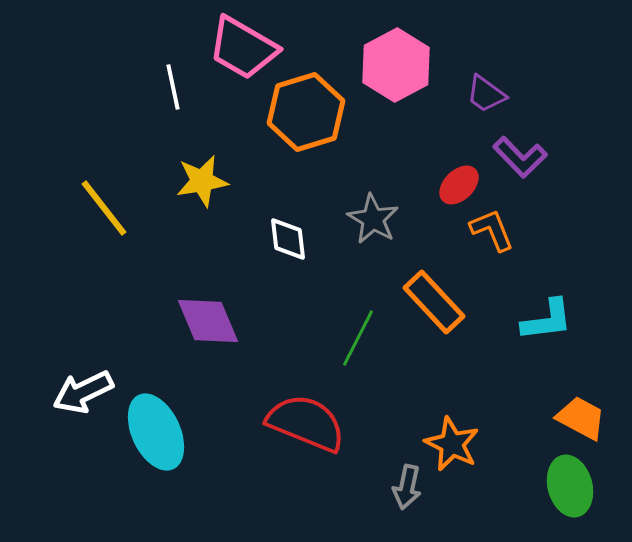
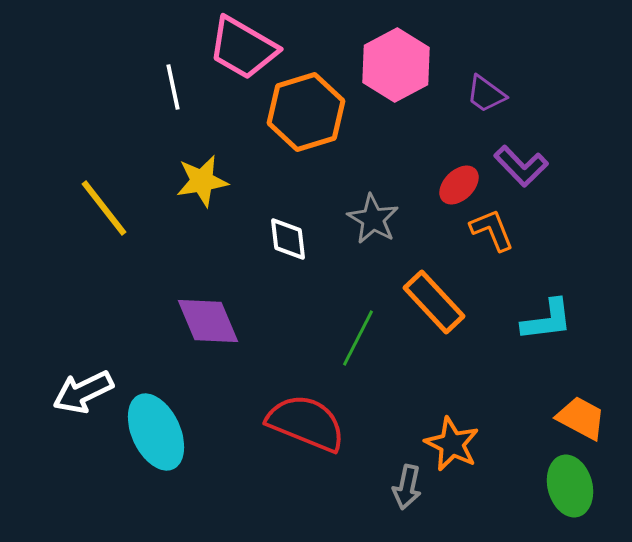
purple L-shape: moved 1 px right, 9 px down
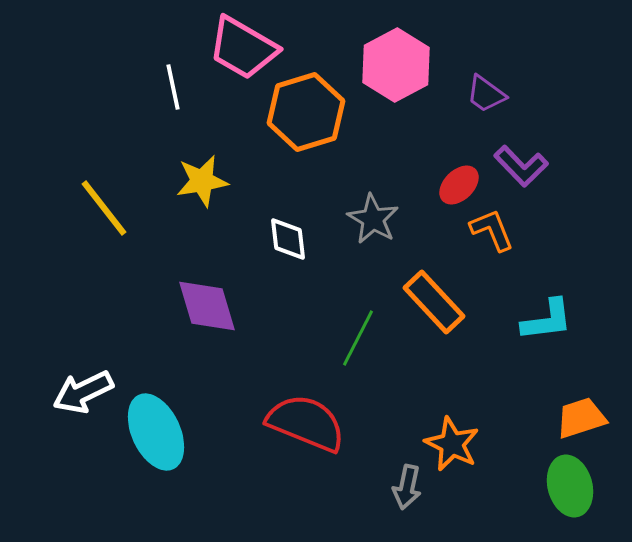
purple diamond: moved 1 px left, 15 px up; rotated 6 degrees clockwise
orange trapezoid: rotated 46 degrees counterclockwise
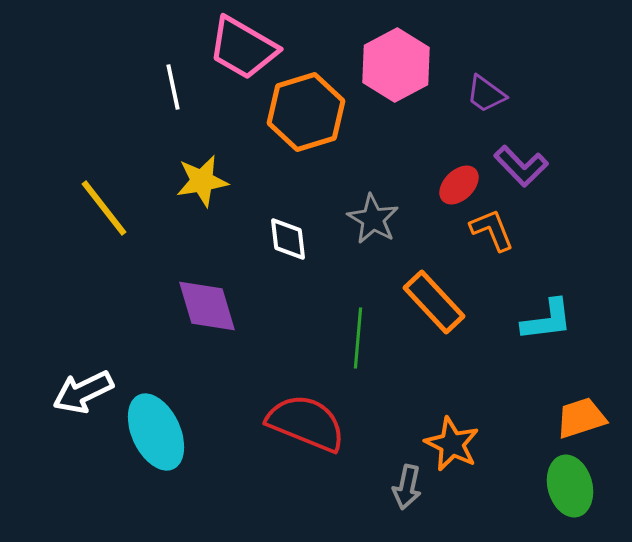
green line: rotated 22 degrees counterclockwise
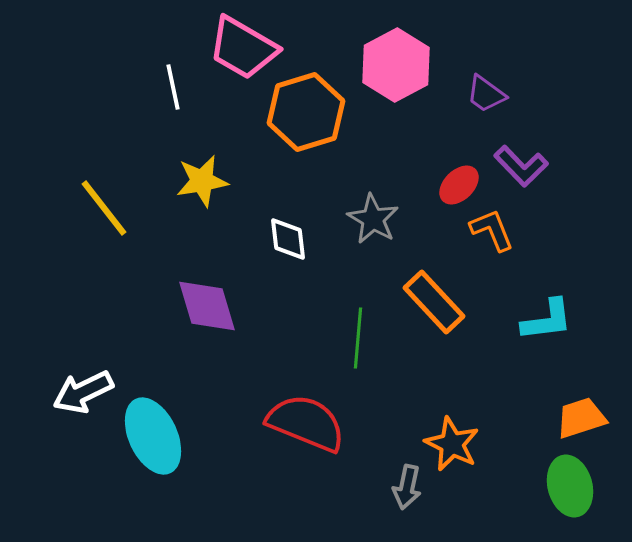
cyan ellipse: moved 3 px left, 4 px down
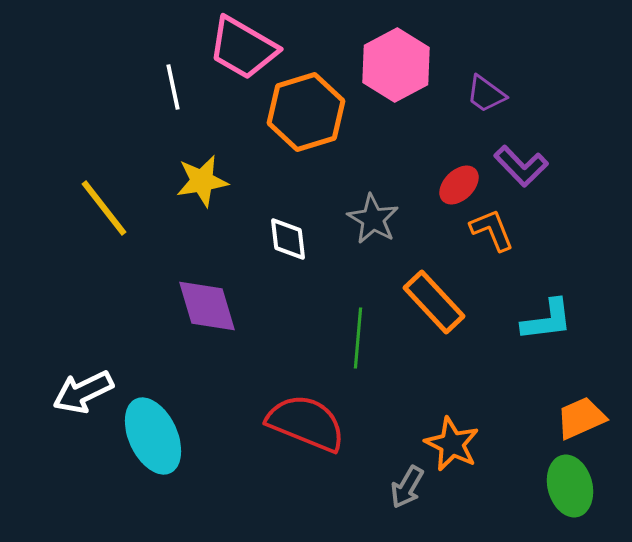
orange trapezoid: rotated 6 degrees counterclockwise
gray arrow: rotated 18 degrees clockwise
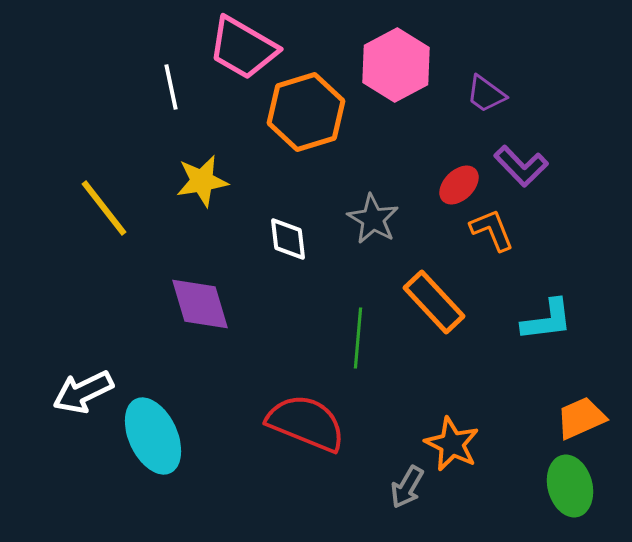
white line: moved 2 px left
purple diamond: moved 7 px left, 2 px up
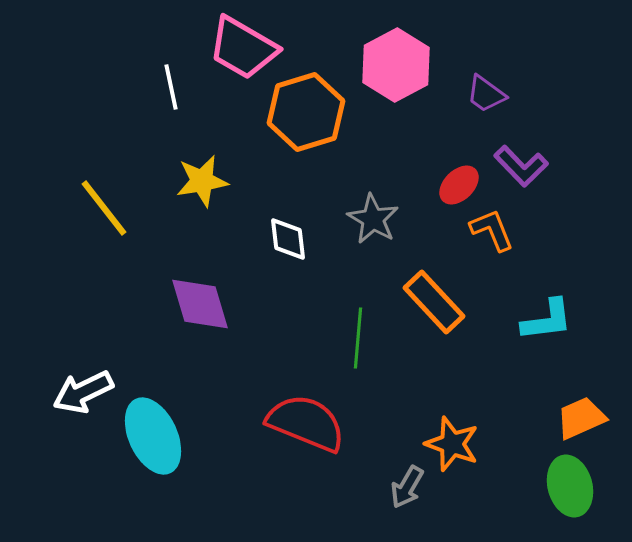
orange star: rotated 6 degrees counterclockwise
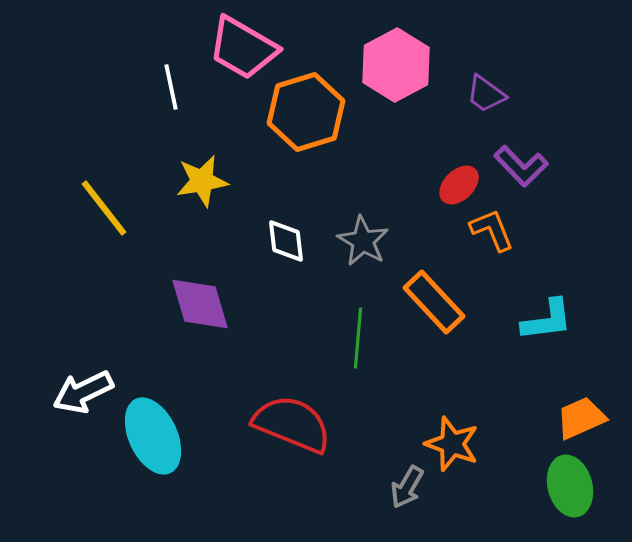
gray star: moved 10 px left, 22 px down
white diamond: moved 2 px left, 2 px down
red semicircle: moved 14 px left, 1 px down
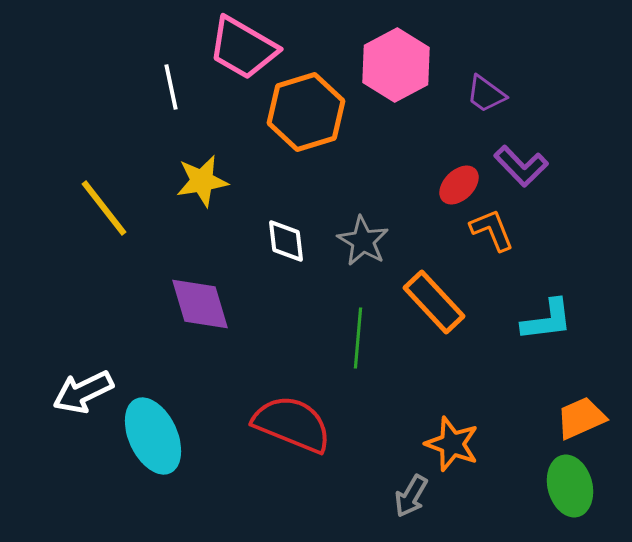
gray arrow: moved 4 px right, 9 px down
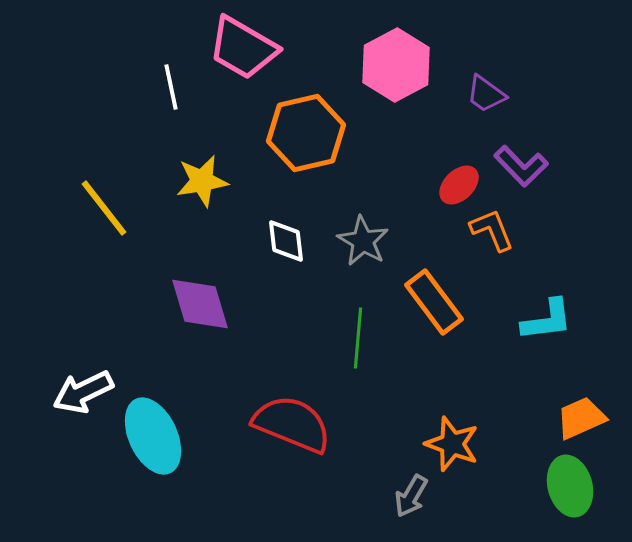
orange hexagon: moved 21 px down; rotated 4 degrees clockwise
orange rectangle: rotated 6 degrees clockwise
